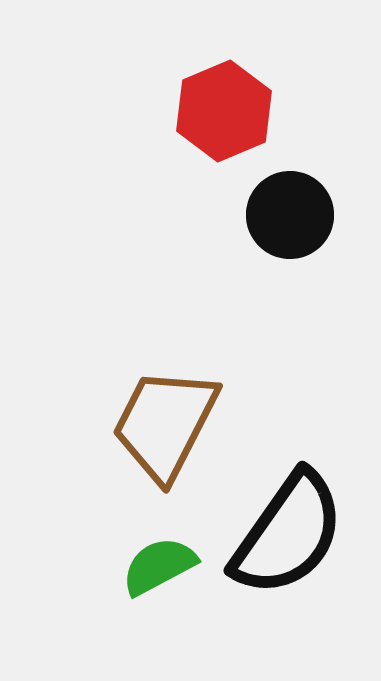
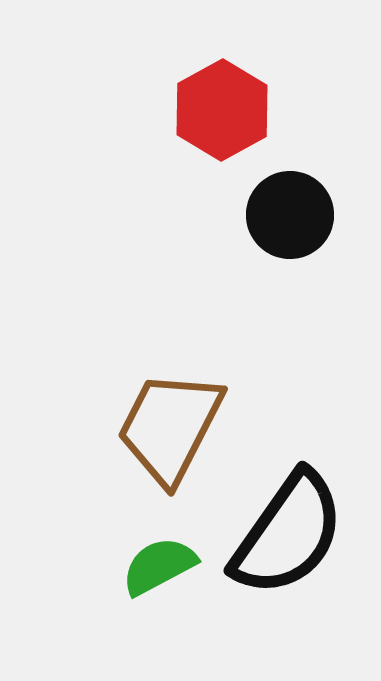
red hexagon: moved 2 px left, 1 px up; rotated 6 degrees counterclockwise
brown trapezoid: moved 5 px right, 3 px down
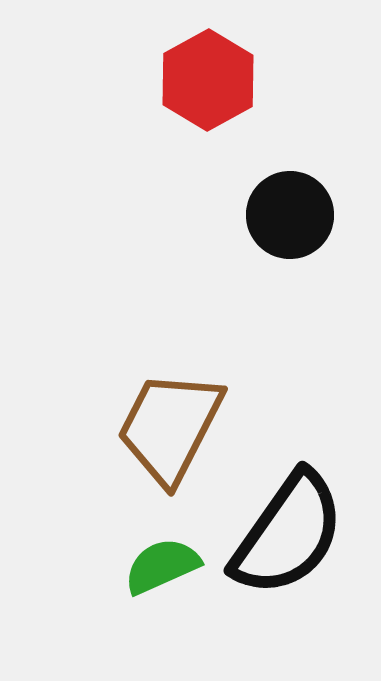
red hexagon: moved 14 px left, 30 px up
green semicircle: moved 3 px right; rotated 4 degrees clockwise
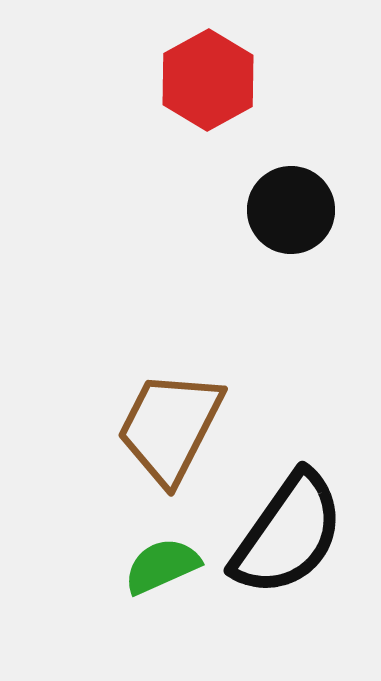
black circle: moved 1 px right, 5 px up
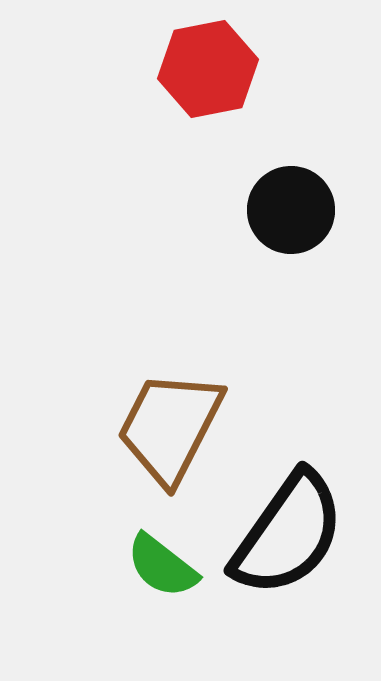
red hexagon: moved 11 px up; rotated 18 degrees clockwise
green semicircle: rotated 118 degrees counterclockwise
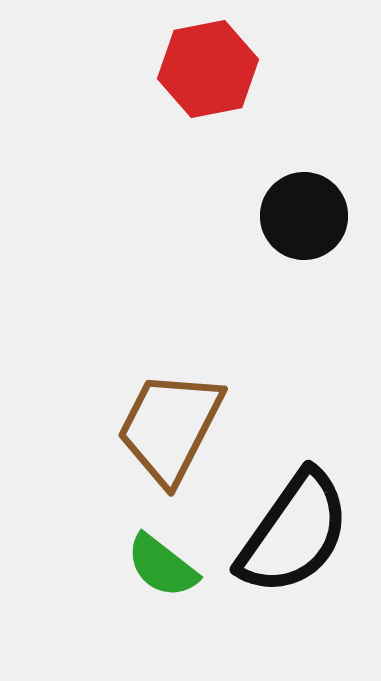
black circle: moved 13 px right, 6 px down
black semicircle: moved 6 px right, 1 px up
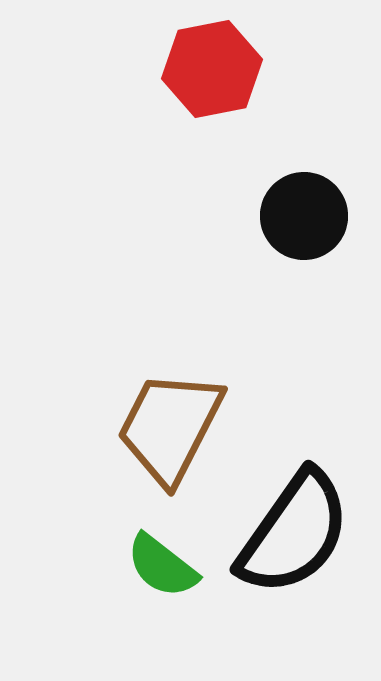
red hexagon: moved 4 px right
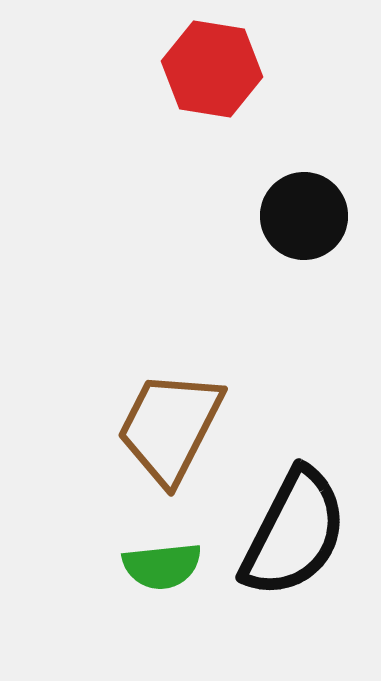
red hexagon: rotated 20 degrees clockwise
black semicircle: rotated 8 degrees counterclockwise
green semicircle: rotated 44 degrees counterclockwise
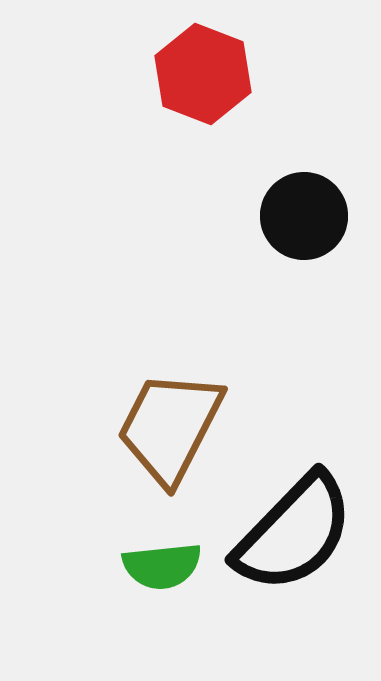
red hexagon: moved 9 px left, 5 px down; rotated 12 degrees clockwise
black semicircle: rotated 17 degrees clockwise
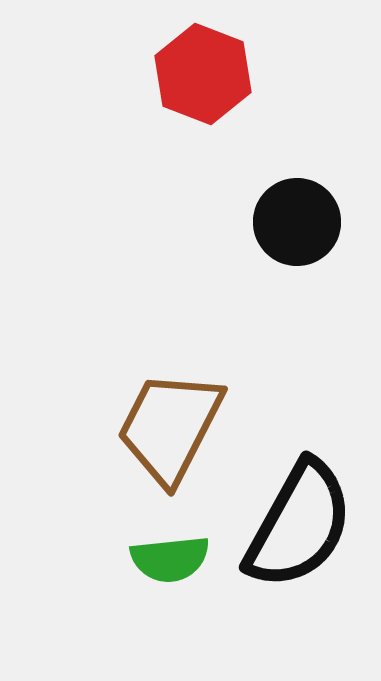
black circle: moved 7 px left, 6 px down
black semicircle: moved 5 px right, 8 px up; rotated 15 degrees counterclockwise
green semicircle: moved 8 px right, 7 px up
